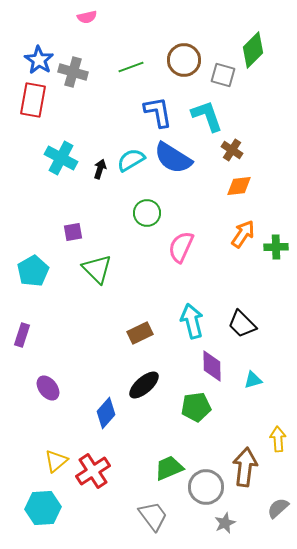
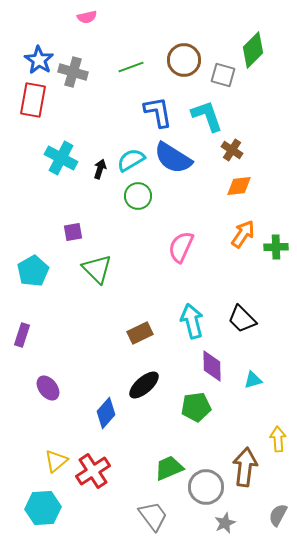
green circle at (147, 213): moved 9 px left, 17 px up
black trapezoid at (242, 324): moved 5 px up
gray semicircle at (278, 508): moved 7 px down; rotated 20 degrees counterclockwise
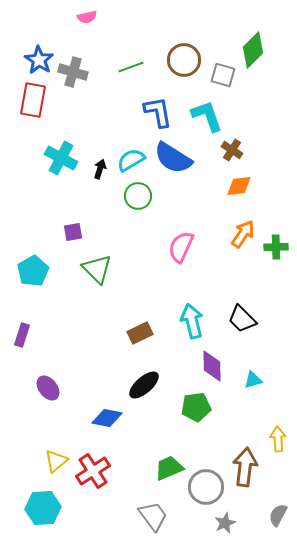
blue diamond at (106, 413): moved 1 px right, 5 px down; rotated 60 degrees clockwise
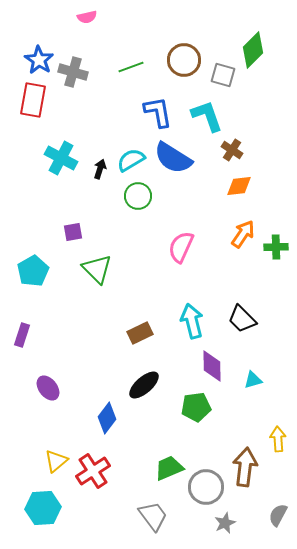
blue diamond at (107, 418): rotated 64 degrees counterclockwise
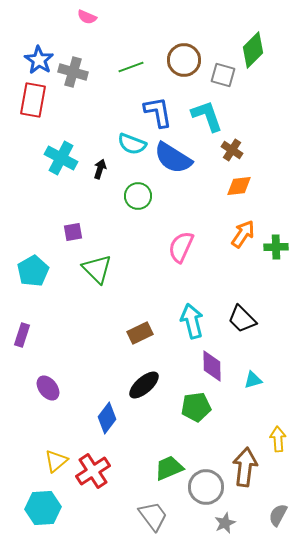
pink semicircle at (87, 17): rotated 36 degrees clockwise
cyan semicircle at (131, 160): moved 1 px right, 16 px up; rotated 128 degrees counterclockwise
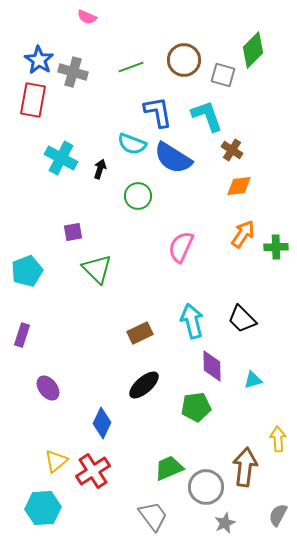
cyan pentagon at (33, 271): moved 6 px left; rotated 8 degrees clockwise
blue diamond at (107, 418): moved 5 px left, 5 px down; rotated 12 degrees counterclockwise
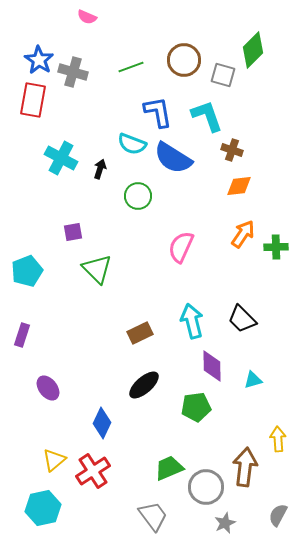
brown cross at (232, 150): rotated 15 degrees counterclockwise
yellow triangle at (56, 461): moved 2 px left, 1 px up
cyan hexagon at (43, 508): rotated 8 degrees counterclockwise
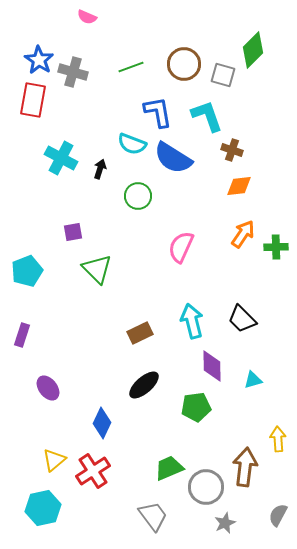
brown circle at (184, 60): moved 4 px down
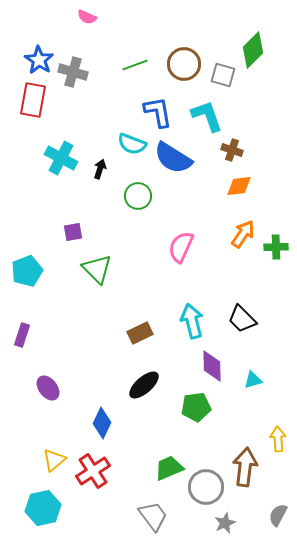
green line at (131, 67): moved 4 px right, 2 px up
